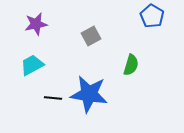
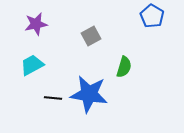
green semicircle: moved 7 px left, 2 px down
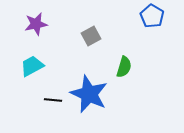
cyan trapezoid: moved 1 px down
blue star: rotated 15 degrees clockwise
black line: moved 2 px down
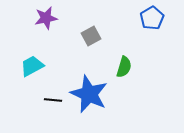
blue pentagon: moved 2 px down; rotated 10 degrees clockwise
purple star: moved 10 px right, 6 px up
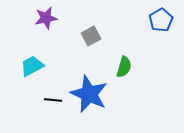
blue pentagon: moved 9 px right, 2 px down
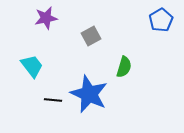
cyan trapezoid: rotated 80 degrees clockwise
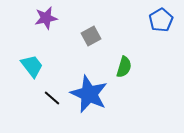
black line: moved 1 px left, 2 px up; rotated 36 degrees clockwise
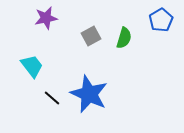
green semicircle: moved 29 px up
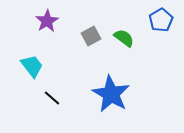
purple star: moved 1 px right, 3 px down; rotated 20 degrees counterclockwise
green semicircle: rotated 70 degrees counterclockwise
blue star: moved 22 px right; rotated 6 degrees clockwise
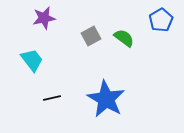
purple star: moved 3 px left, 3 px up; rotated 20 degrees clockwise
cyan trapezoid: moved 6 px up
blue star: moved 5 px left, 5 px down
black line: rotated 54 degrees counterclockwise
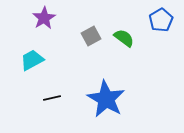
purple star: rotated 20 degrees counterclockwise
cyan trapezoid: rotated 80 degrees counterclockwise
